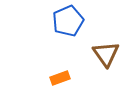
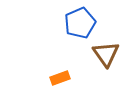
blue pentagon: moved 12 px right, 2 px down
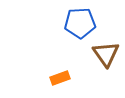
blue pentagon: rotated 20 degrees clockwise
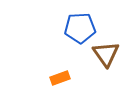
blue pentagon: moved 5 px down
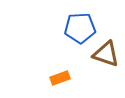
brown triangle: rotated 36 degrees counterclockwise
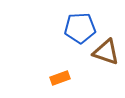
brown triangle: moved 2 px up
